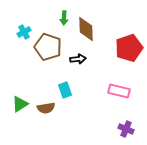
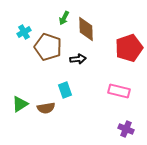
green arrow: rotated 24 degrees clockwise
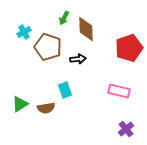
purple cross: rotated 28 degrees clockwise
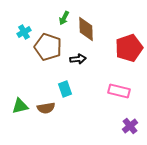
cyan rectangle: moved 1 px up
green triangle: moved 2 px down; rotated 18 degrees clockwise
purple cross: moved 4 px right, 3 px up
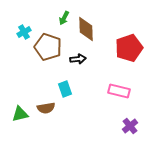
green triangle: moved 8 px down
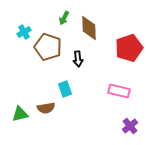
brown diamond: moved 3 px right, 1 px up
black arrow: rotated 91 degrees clockwise
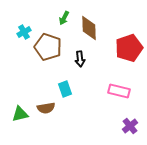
black arrow: moved 2 px right
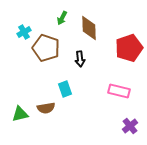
green arrow: moved 2 px left
brown pentagon: moved 2 px left, 1 px down
